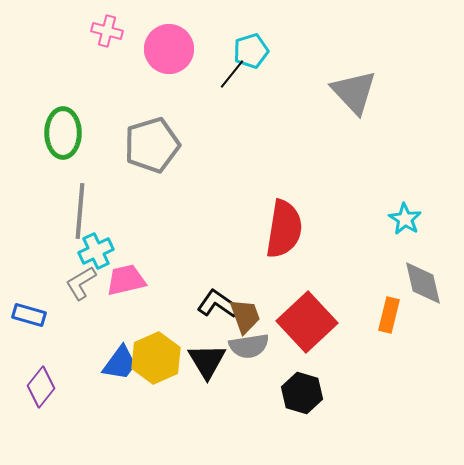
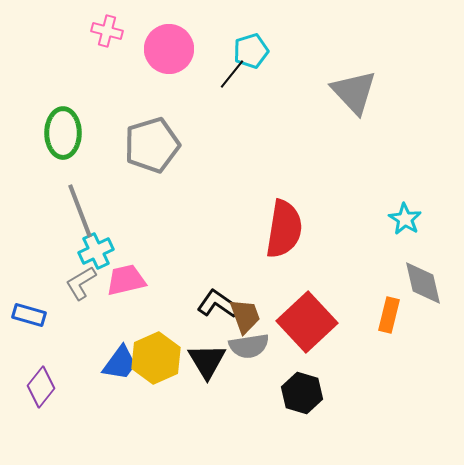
gray line: rotated 26 degrees counterclockwise
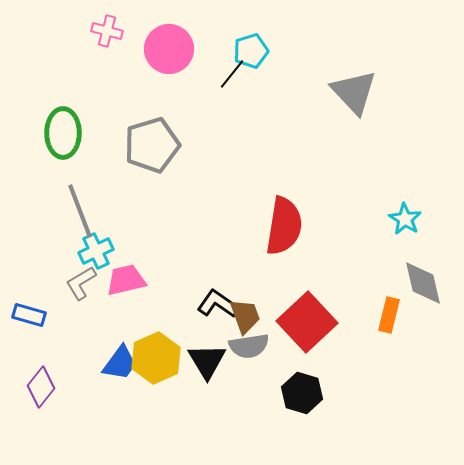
red semicircle: moved 3 px up
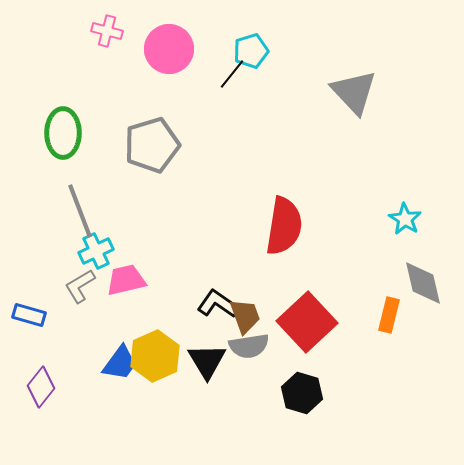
gray L-shape: moved 1 px left, 3 px down
yellow hexagon: moved 1 px left, 2 px up
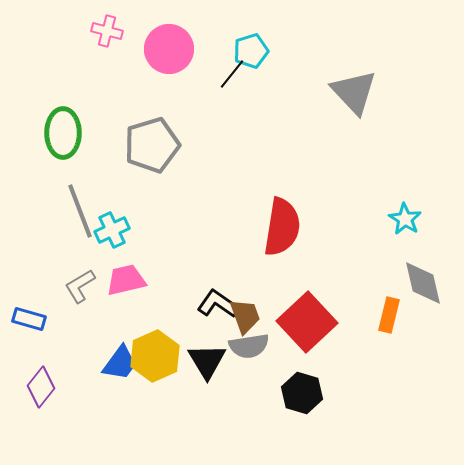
red semicircle: moved 2 px left, 1 px down
cyan cross: moved 16 px right, 21 px up
blue rectangle: moved 4 px down
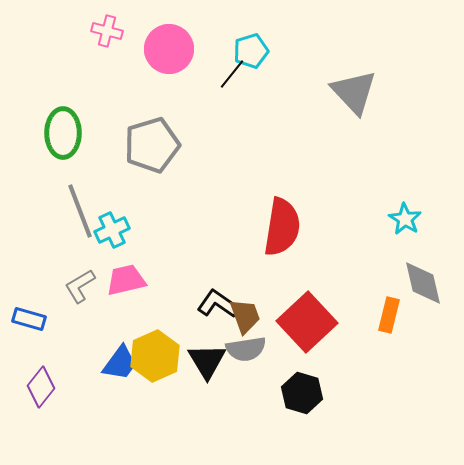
gray semicircle: moved 3 px left, 3 px down
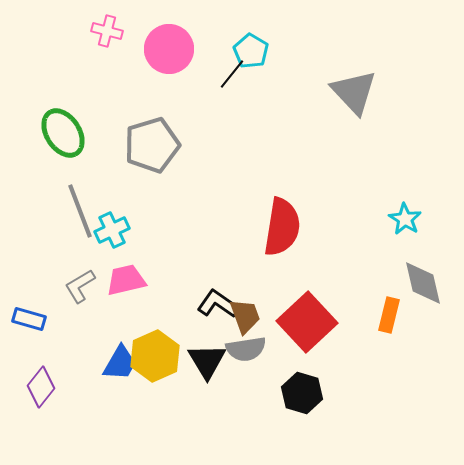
cyan pentagon: rotated 24 degrees counterclockwise
green ellipse: rotated 33 degrees counterclockwise
blue trapezoid: rotated 6 degrees counterclockwise
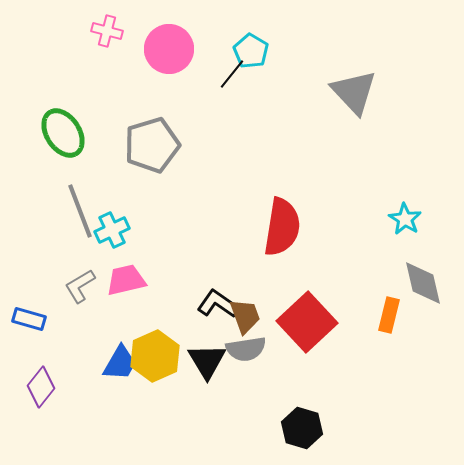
black hexagon: moved 35 px down
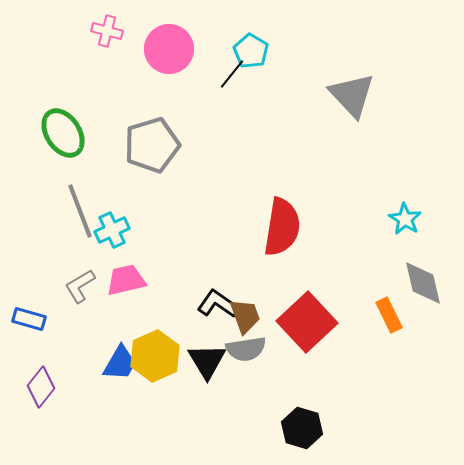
gray triangle: moved 2 px left, 3 px down
orange rectangle: rotated 40 degrees counterclockwise
